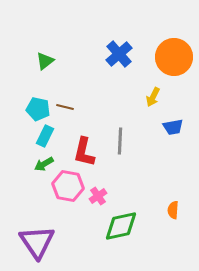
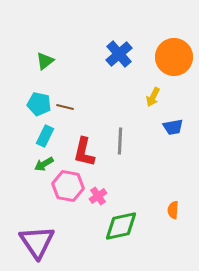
cyan pentagon: moved 1 px right, 5 px up
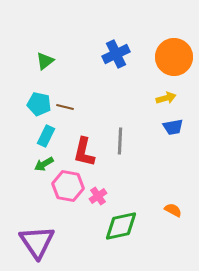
blue cross: moved 3 px left; rotated 16 degrees clockwise
yellow arrow: moved 13 px right, 1 px down; rotated 132 degrees counterclockwise
cyan rectangle: moved 1 px right
orange semicircle: rotated 114 degrees clockwise
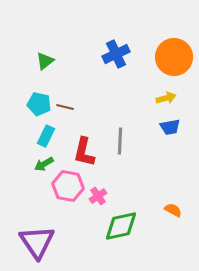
blue trapezoid: moved 3 px left
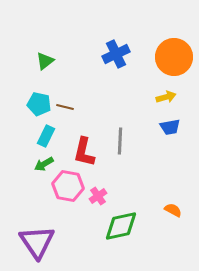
yellow arrow: moved 1 px up
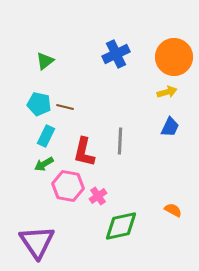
yellow arrow: moved 1 px right, 5 px up
blue trapezoid: rotated 55 degrees counterclockwise
